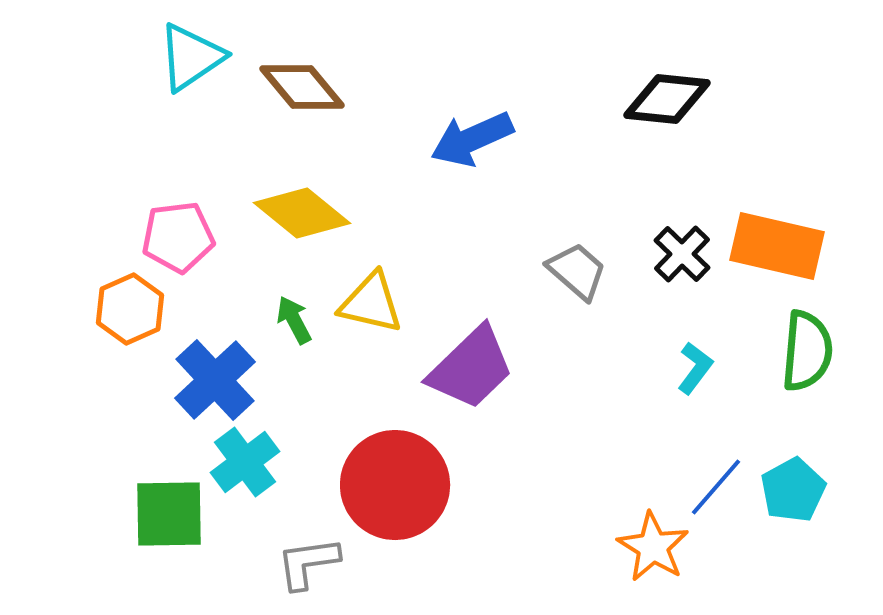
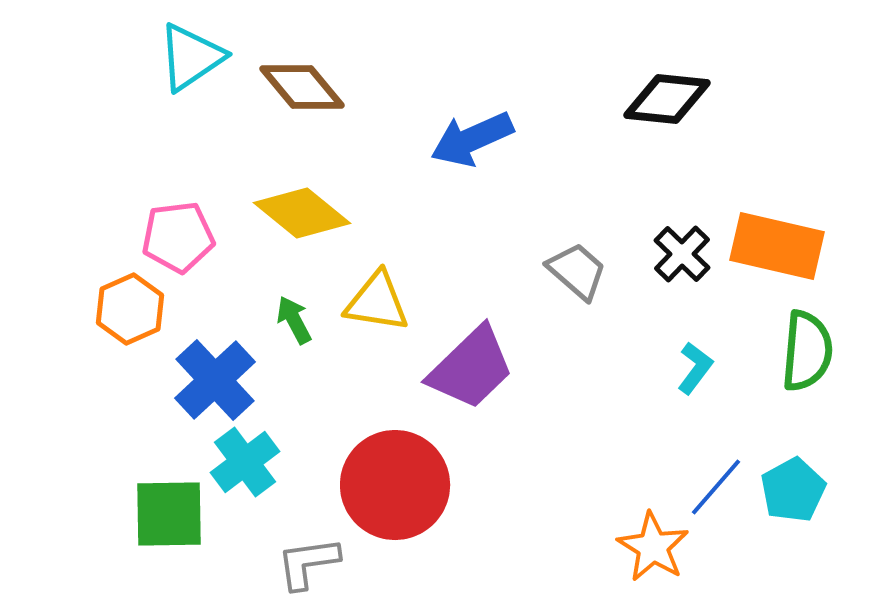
yellow triangle: moved 6 px right, 1 px up; rotated 4 degrees counterclockwise
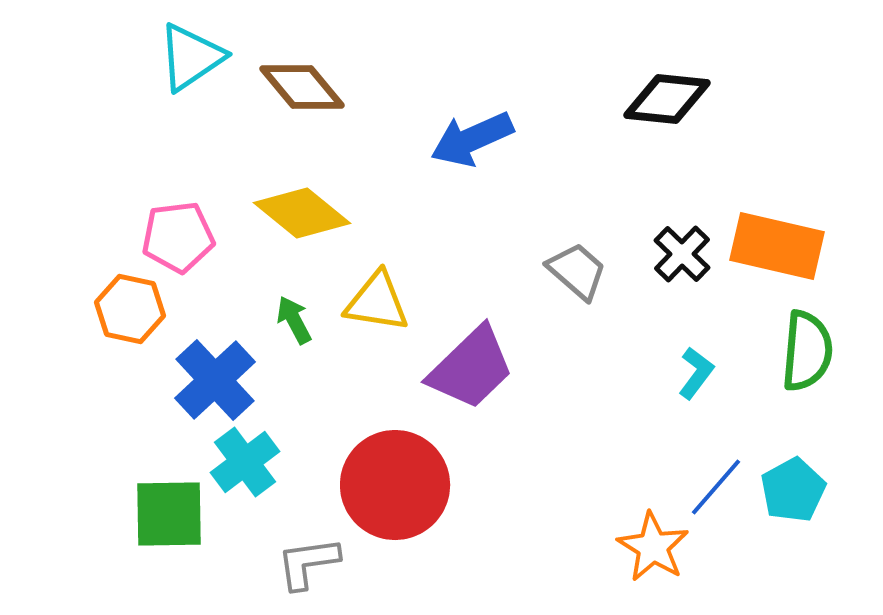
orange hexagon: rotated 24 degrees counterclockwise
cyan L-shape: moved 1 px right, 5 px down
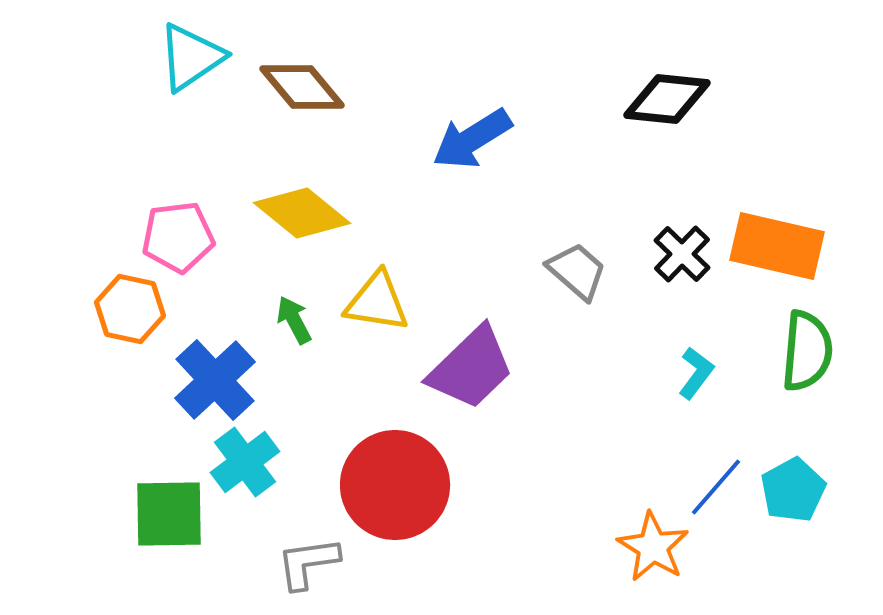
blue arrow: rotated 8 degrees counterclockwise
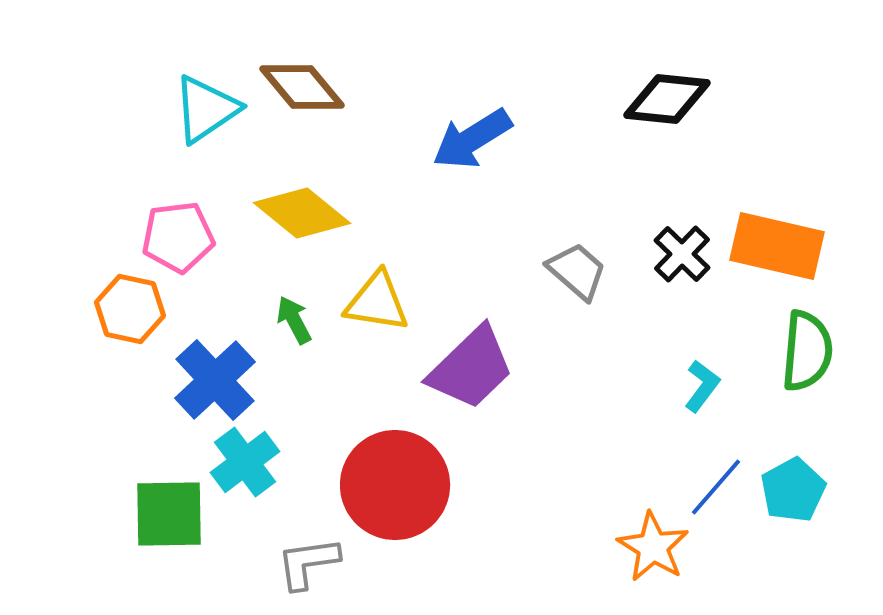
cyan triangle: moved 15 px right, 52 px down
cyan L-shape: moved 6 px right, 13 px down
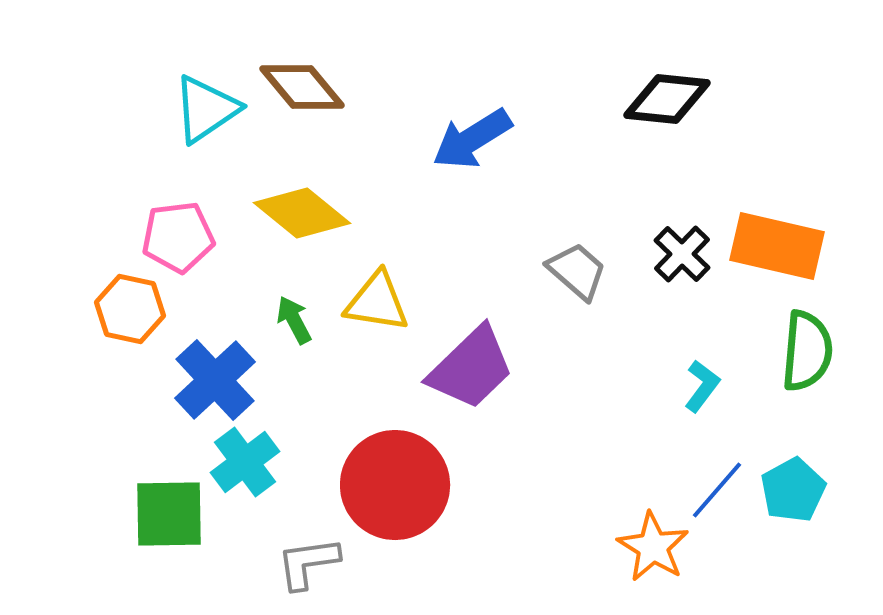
blue line: moved 1 px right, 3 px down
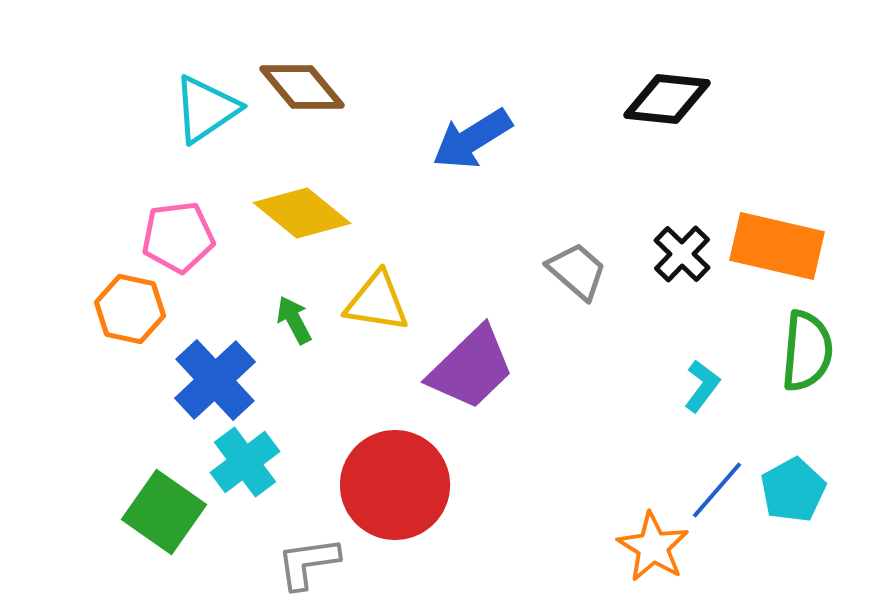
green square: moved 5 px left, 2 px up; rotated 36 degrees clockwise
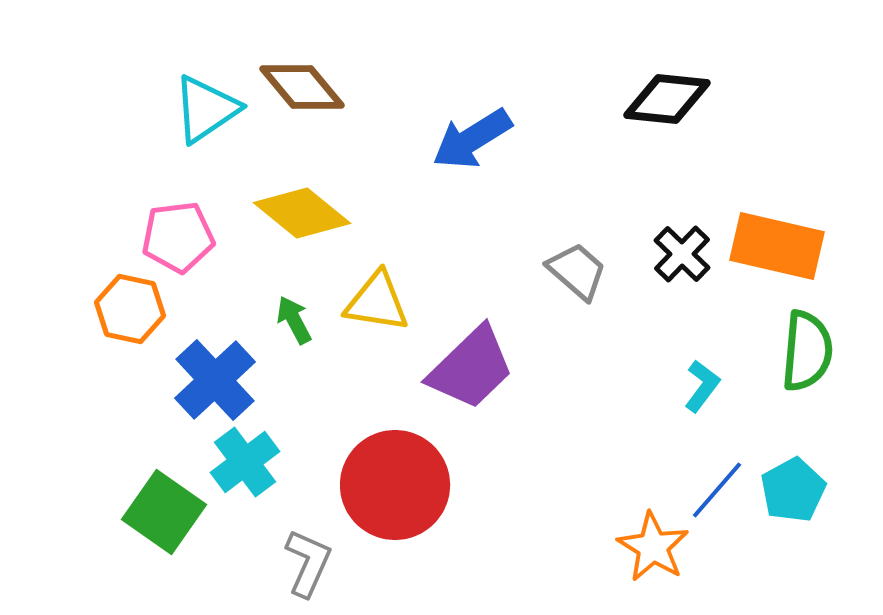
gray L-shape: rotated 122 degrees clockwise
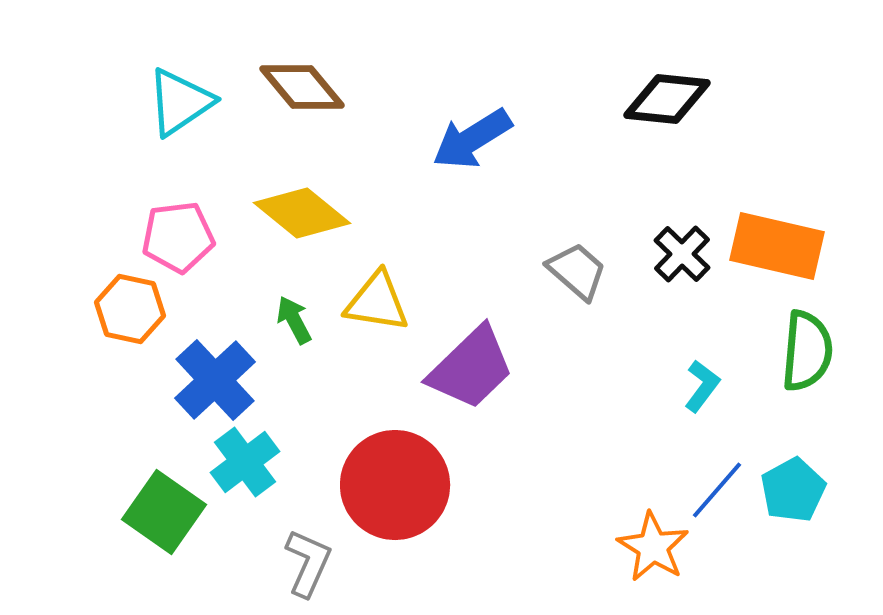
cyan triangle: moved 26 px left, 7 px up
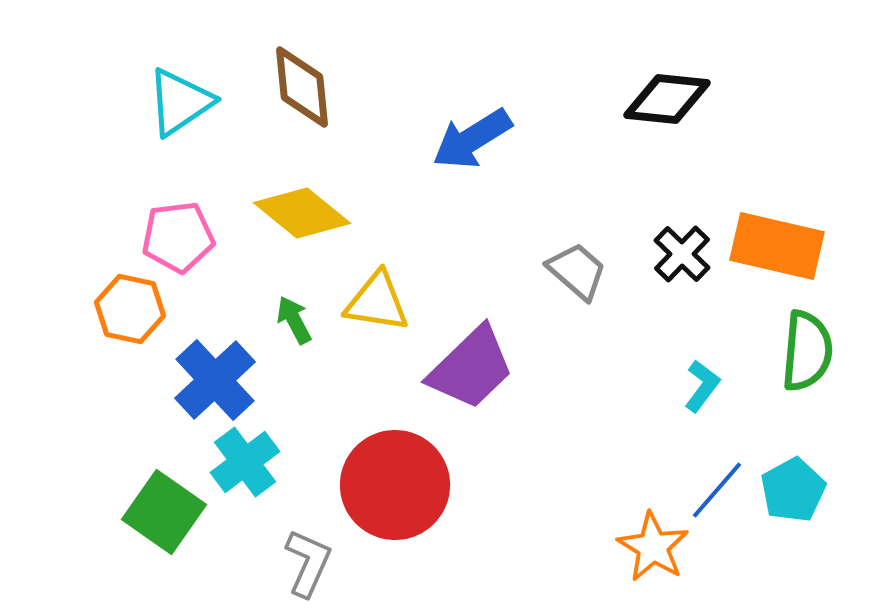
brown diamond: rotated 34 degrees clockwise
